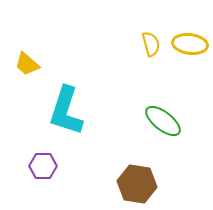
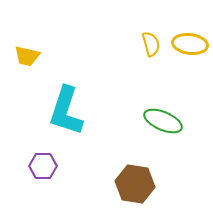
yellow trapezoid: moved 8 px up; rotated 28 degrees counterclockwise
green ellipse: rotated 15 degrees counterclockwise
brown hexagon: moved 2 px left
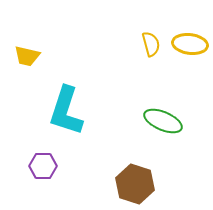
brown hexagon: rotated 9 degrees clockwise
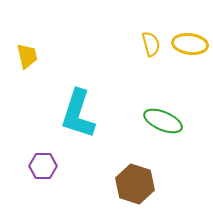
yellow trapezoid: rotated 116 degrees counterclockwise
cyan L-shape: moved 12 px right, 3 px down
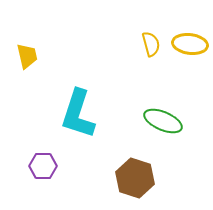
brown hexagon: moved 6 px up
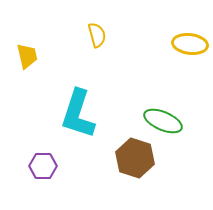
yellow semicircle: moved 54 px left, 9 px up
brown hexagon: moved 20 px up
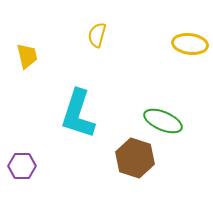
yellow semicircle: rotated 150 degrees counterclockwise
purple hexagon: moved 21 px left
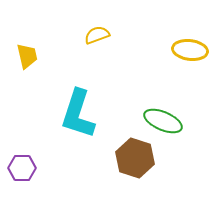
yellow semicircle: rotated 55 degrees clockwise
yellow ellipse: moved 6 px down
purple hexagon: moved 2 px down
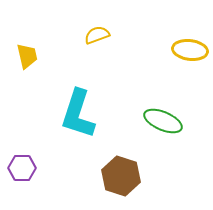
brown hexagon: moved 14 px left, 18 px down
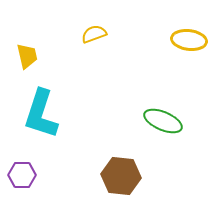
yellow semicircle: moved 3 px left, 1 px up
yellow ellipse: moved 1 px left, 10 px up
cyan L-shape: moved 37 px left
purple hexagon: moved 7 px down
brown hexagon: rotated 12 degrees counterclockwise
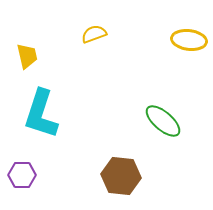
green ellipse: rotated 18 degrees clockwise
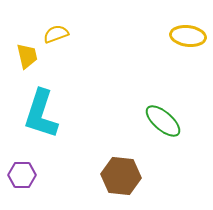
yellow semicircle: moved 38 px left
yellow ellipse: moved 1 px left, 4 px up
